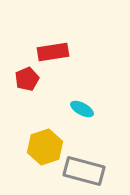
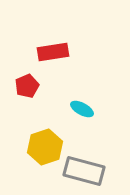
red pentagon: moved 7 px down
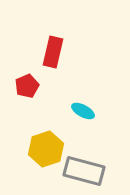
red rectangle: rotated 68 degrees counterclockwise
cyan ellipse: moved 1 px right, 2 px down
yellow hexagon: moved 1 px right, 2 px down
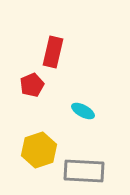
red pentagon: moved 5 px right, 1 px up
yellow hexagon: moved 7 px left, 1 px down
gray rectangle: rotated 12 degrees counterclockwise
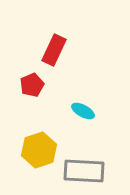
red rectangle: moved 1 px right, 2 px up; rotated 12 degrees clockwise
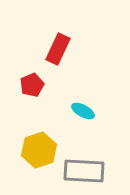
red rectangle: moved 4 px right, 1 px up
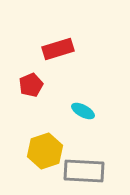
red rectangle: rotated 48 degrees clockwise
red pentagon: moved 1 px left
yellow hexagon: moved 6 px right, 1 px down
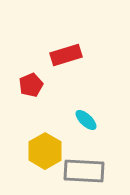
red rectangle: moved 8 px right, 6 px down
cyan ellipse: moved 3 px right, 9 px down; rotated 15 degrees clockwise
yellow hexagon: rotated 12 degrees counterclockwise
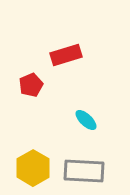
yellow hexagon: moved 12 px left, 17 px down
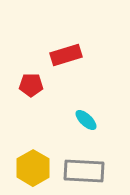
red pentagon: rotated 25 degrees clockwise
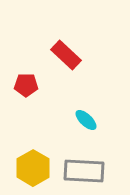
red rectangle: rotated 60 degrees clockwise
red pentagon: moved 5 px left
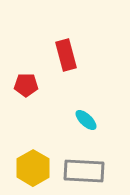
red rectangle: rotated 32 degrees clockwise
